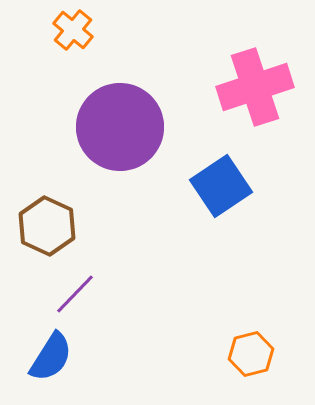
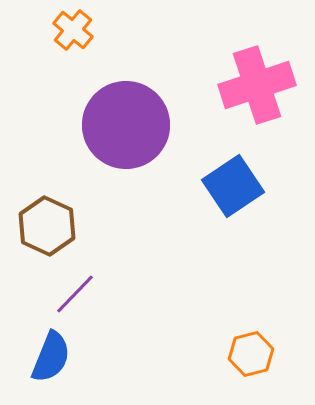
pink cross: moved 2 px right, 2 px up
purple circle: moved 6 px right, 2 px up
blue square: moved 12 px right
blue semicircle: rotated 10 degrees counterclockwise
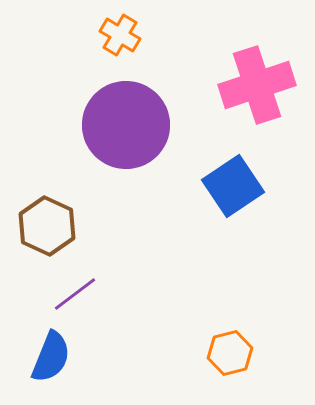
orange cross: moved 47 px right, 5 px down; rotated 9 degrees counterclockwise
purple line: rotated 9 degrees clockwise
orange hexagon: moved 21 px left, 1 px up
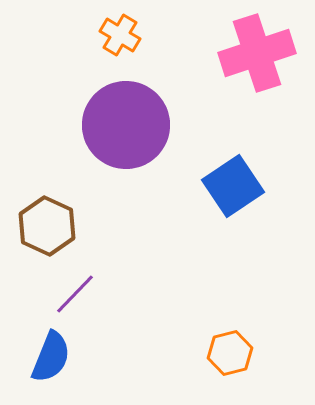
pink cross: moved 32 px up
purple line: rotated 9 degrees counterclockwise
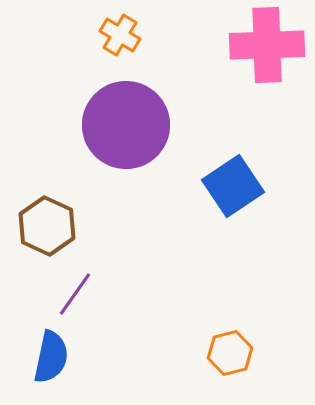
pink cross: moved 10 px right, 8 px up; rotated 16 degrees clockwise
purple line: rotated 9 degrees counterclockwise
blue semicircle: rotated 10 degrees counterclockwise
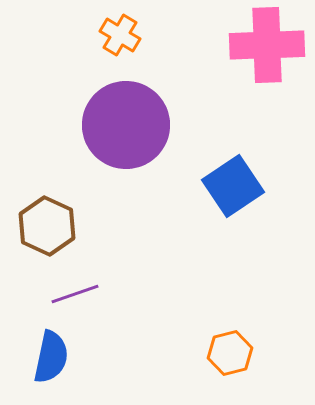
purple line: rotated 36 degrees clockwise
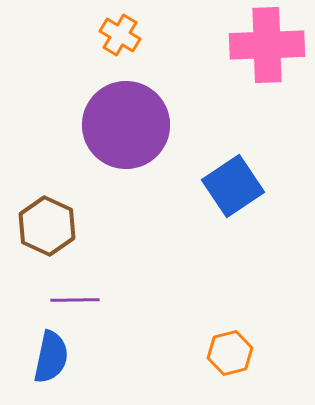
purple line: moved 6 px down; rotated 18 degrees clockwise
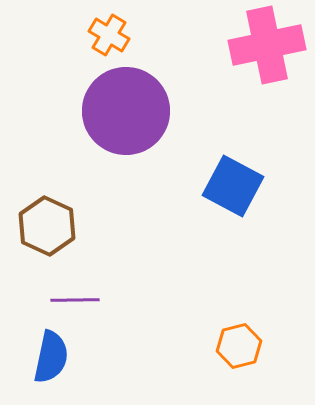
orange cross: moved 11 px left
pink cross: rotated 10 degrees counterclockwise
purple circle: moved 14 px up
blue square: rotated 28 degrees counterclockwise
orange hexagon: moved 9 px right, 7 px up
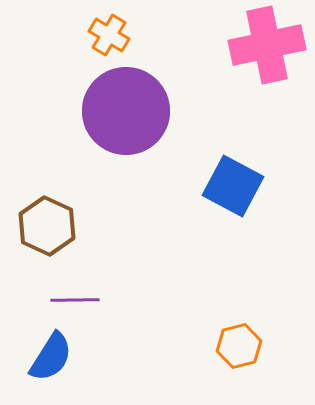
blue semicircle: rotated 20 degrees clockwise
